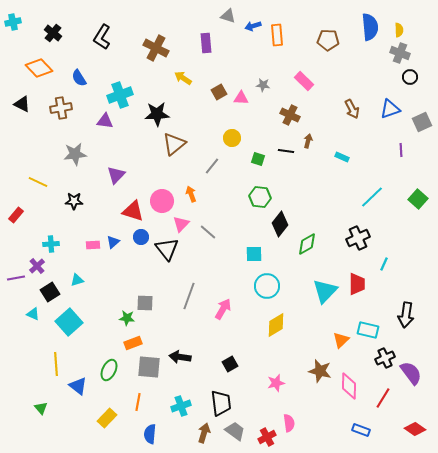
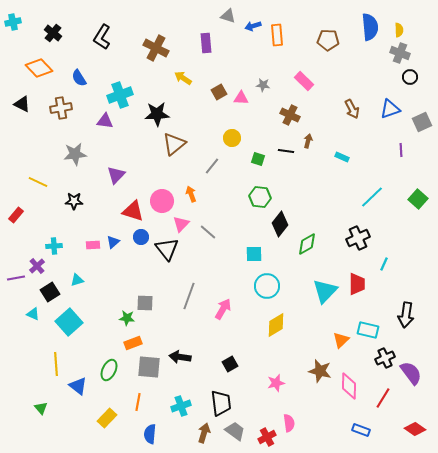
cyan cross at (51, 244): moved 3 px right, 2 px down
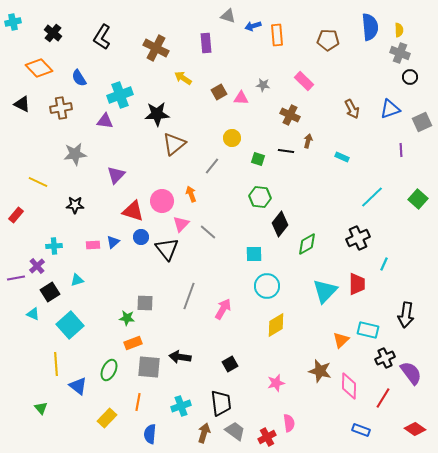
black star at (74, 201): moved 1 px right, 4 px down
cyan square at (69, 322): moved 1 px right, 3 px down
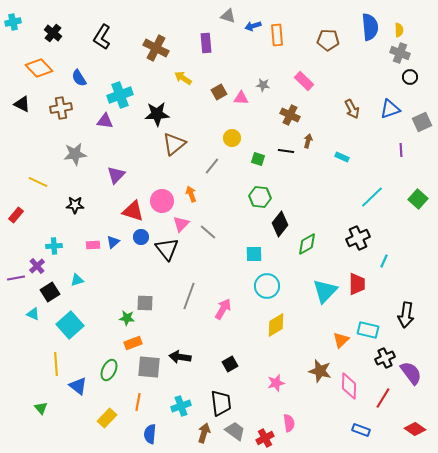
cyan line at (384, 264): moved 3 px up
red cross at (267, 437): moved 2 px left, 1 px down
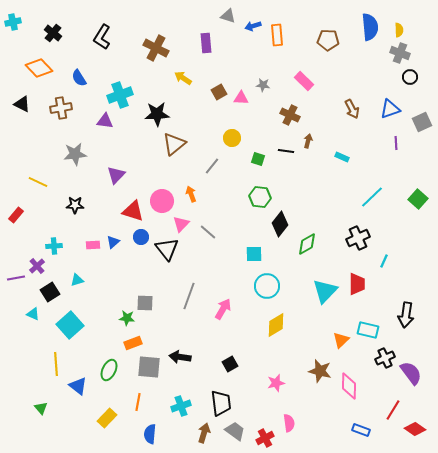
purple line at (401, 150): moved 5 px left, 7 px up
red line at (383, 398): moved 10 px right, 12 px down
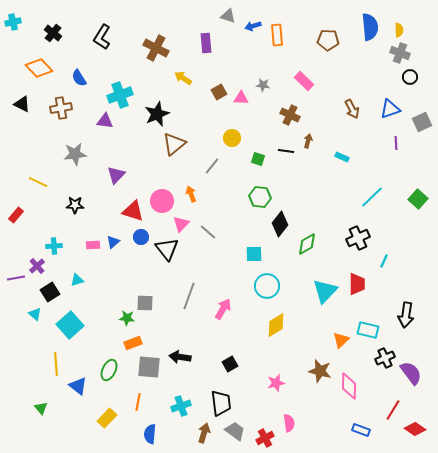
black star at (157, 114): rotated 20 degrees counterclockwise
cyan triangle at (33, 314): moved 2 px right; rotated 16 degrees clockwise
